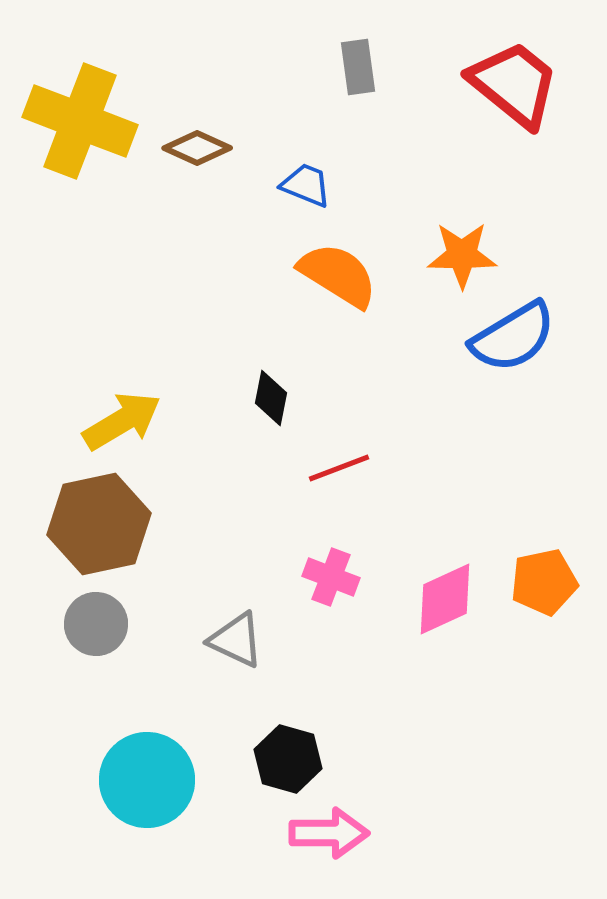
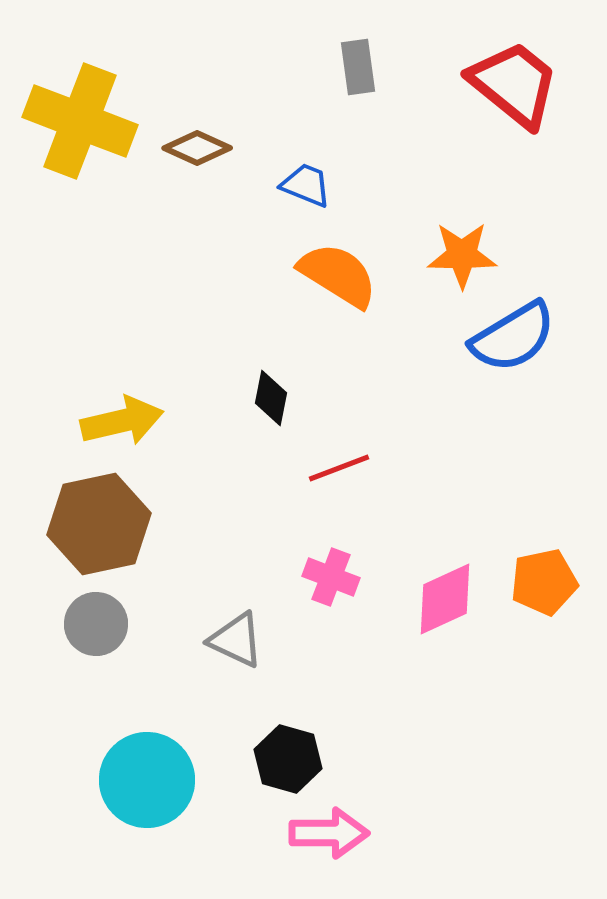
yellow arrow: rotated 18 degrees clockwise
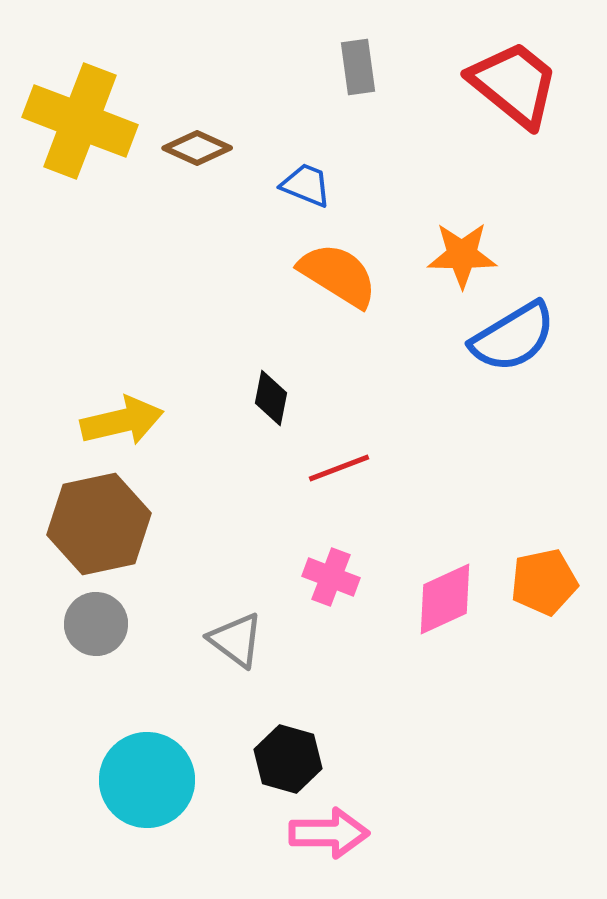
gray triangle: rotated 12 degrees clockwise
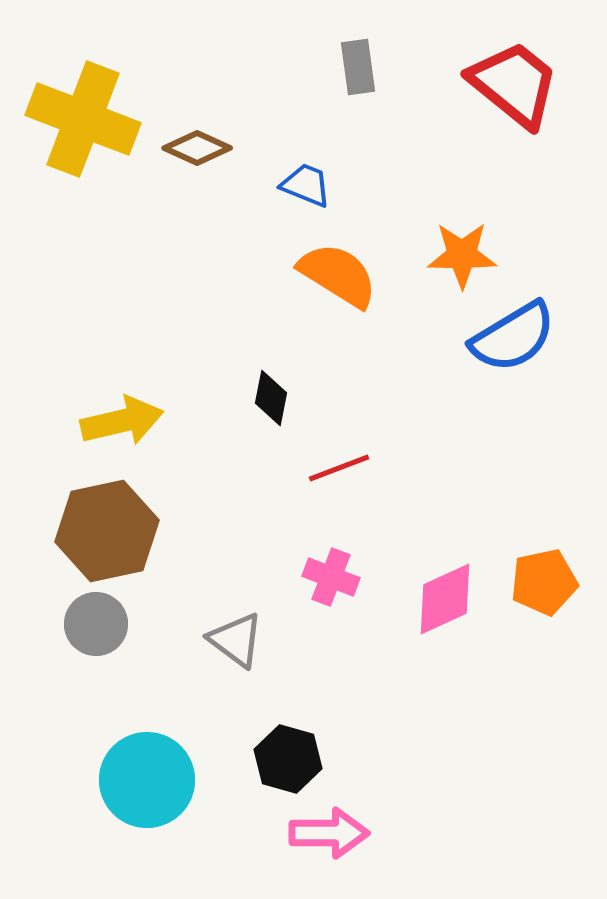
yellow cross: moved 3 px right, 2 px up
brown hexagon: moved 8 px right, 7 px down
